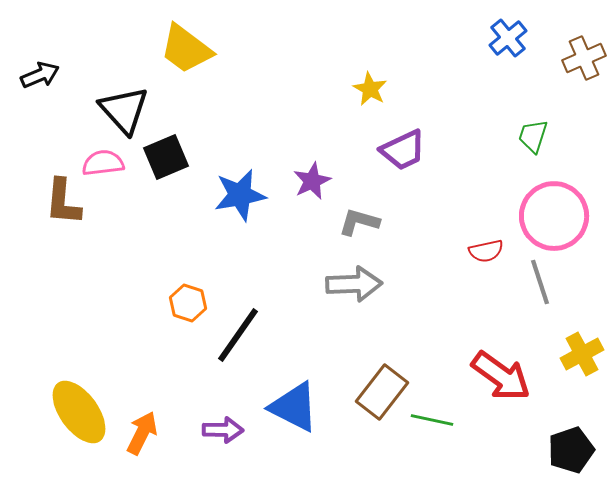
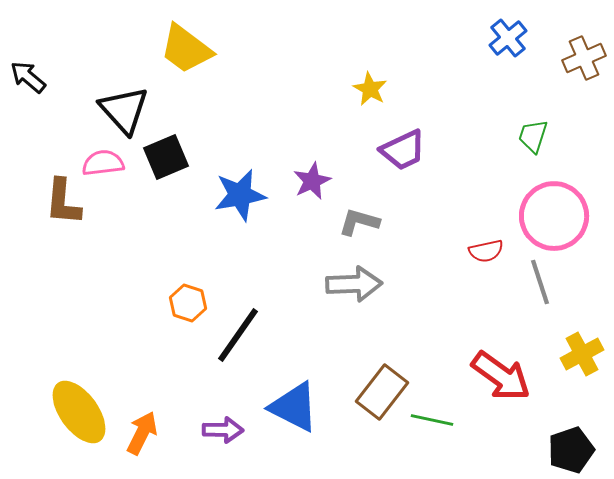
black arrow: moved 12 px left, 2 px down; rotated 117 degrees counterclockwise
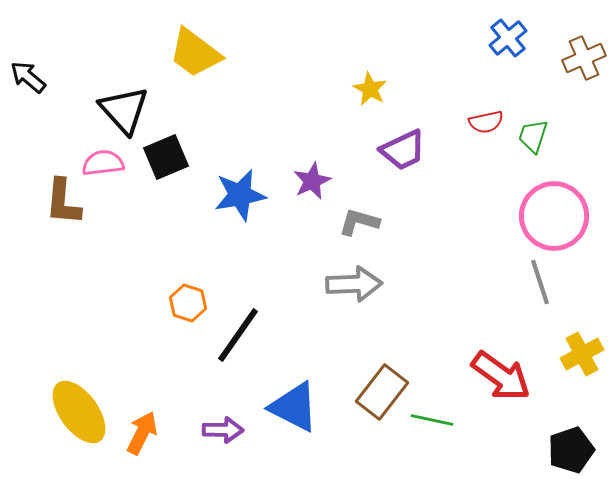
yellow trapezoid: moved 9 px right, 4 px down
red semicircle: moved 129 px up
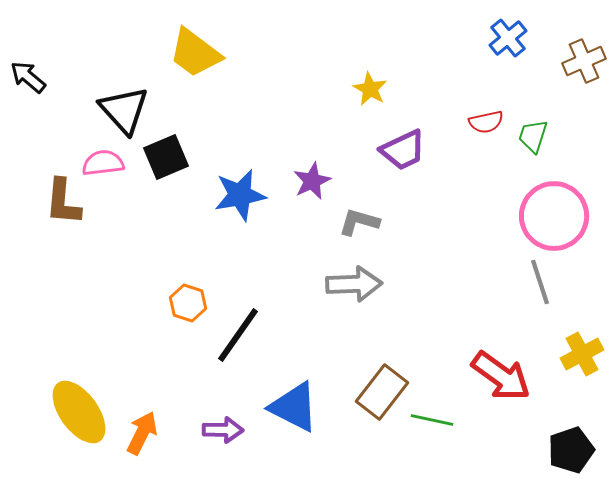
brown cross: moved 3 px down
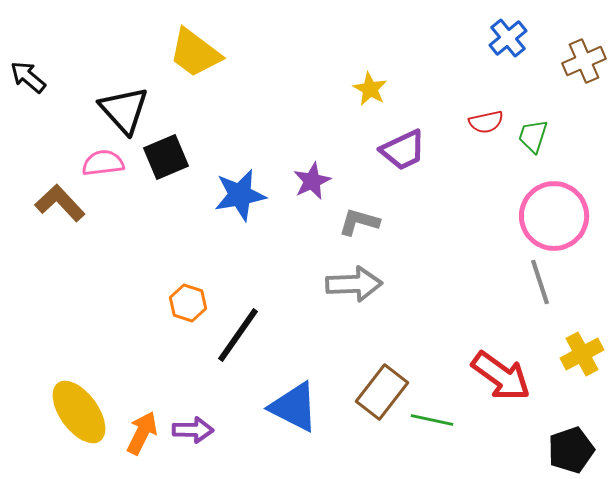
brown L-shape: moved 3 px left, 1 px down; rotated 132 degrees clockwise
purple arrow: moved 30 px left
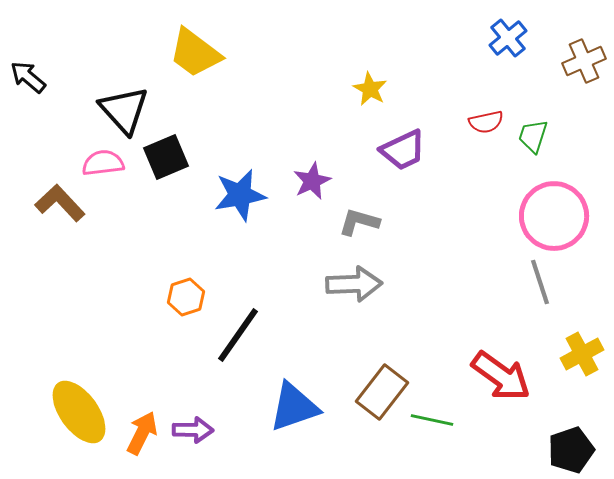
orange hexagon: moved 2 px left, 6 px up; rotated 24 degrees clockwise
blue triangle: rotated 46 degrees counterclockwise
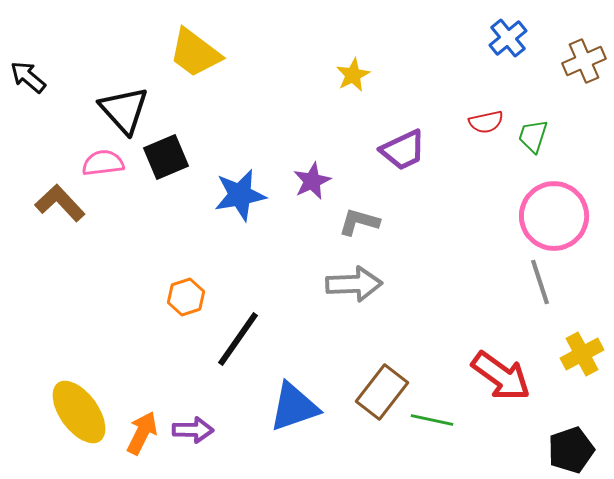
yellow star: moved 17 px left, 14 px up; rotated 16 degrees clockwise
black line: moved 4 px down
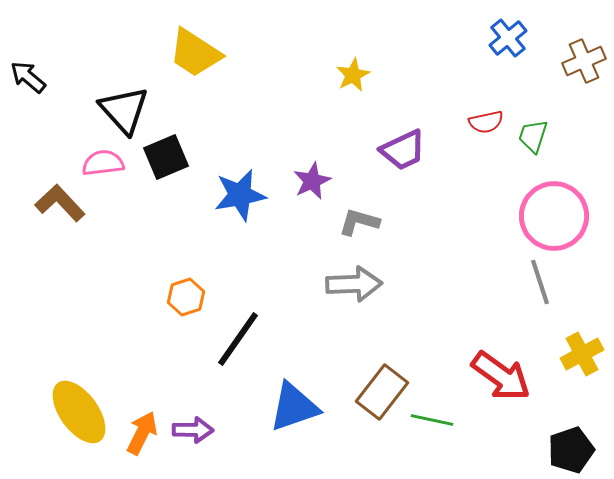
yellow trapezoid: rotated 4 degrees counterclockwise
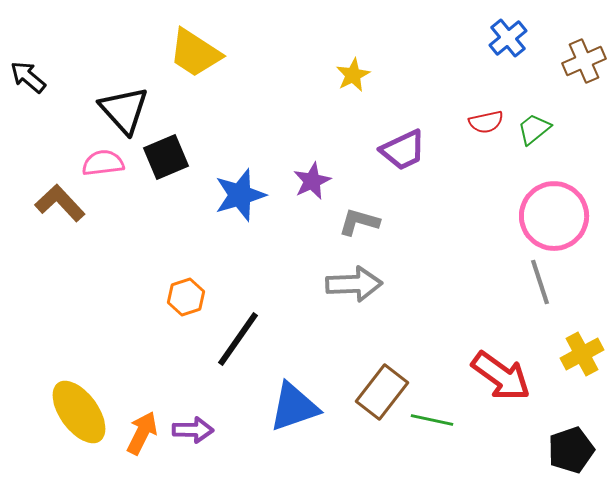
green trapezoid: moved 1 px right, 7 px up; rotated 33 degrees clockwise
blue star: rotated 6 degrees counterclockwise
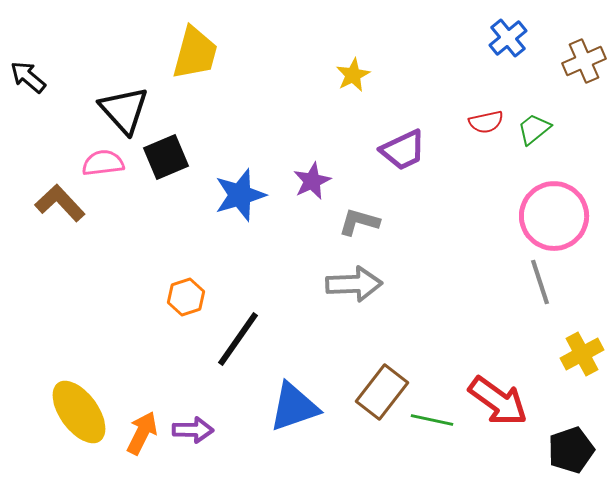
yellow trapezoid: rotated 108 degrees counterclockwise
red arrow: moved 3 px left, 25 px down
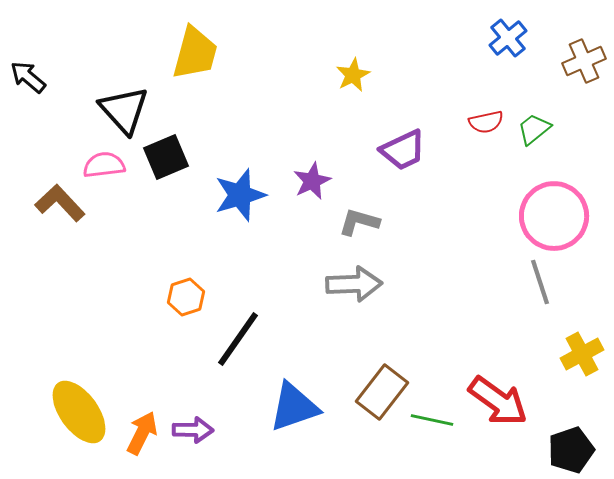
pink semicircle: moved 1 px right, 2 px down
